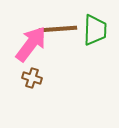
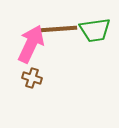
green trapezoid: rotated 80 degrees clockwise
pink arrow: rotated 12 degrees counterclockwise
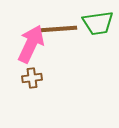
green trapezoid: moved 3 px right, 7 px up
brown cross: rotated 24 degrees counterclockwise
